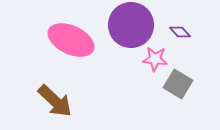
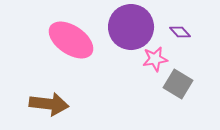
purple circle: moved 2 px down
pink ellipse: rotated 9 degrees clockwise
pink star: rotated 15 degrees counterclockwise
brown arrow: moved 6 px left, 3 px down; rotated 36 degrees counterclockwise
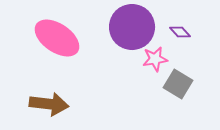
purple circle: moved 1 px right
pink ellipse: moved 14 px left, 2 px up
